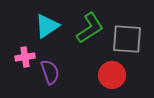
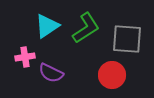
green L-shape: moved 4 px left
purple semicircle: moved 1 px right, 1 px down; rotated 135 degrees clockwise
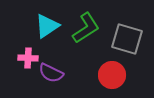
gray square: rotated 12 degrees clockwise
pink cross: moved 3 px right, 1 px down; rotated 12 degrees clockwise
